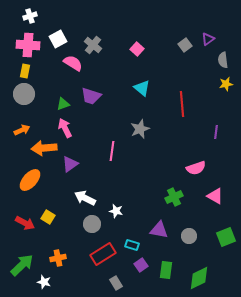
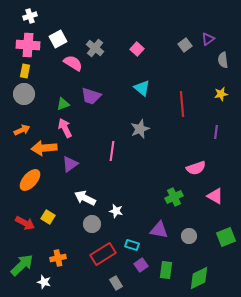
gray cross at (93, 45): moved 2 px right, 3 px down
yellow star at (226, 84): moved 5 px left, 10 px down
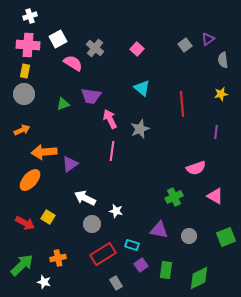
purple trapezoid at (91, 96): rotated 10 degrees counterclockwise
pink arrow at (65, 128): moved 45 px right, 9 px up
orange arrow at (44, 148): moved 4 px down
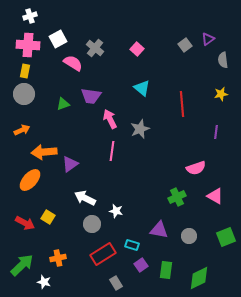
green cross at (174, 197): moved 3 px right
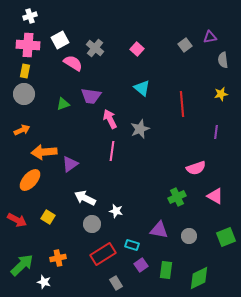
white square at (58, 39): moved 2 px right, 1 px down
purple triangle at (208, 39): moved 2 px right, 2 px up; rotated 24 degrees clockwise
red arrow at (25, 223): moved 8 px left, 3 px up
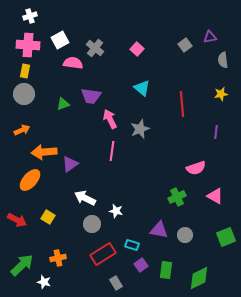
pink semicircle at (73, 63): rotated 24 degrees counterclockwise
gray circle at (189, 236): moved 4 px left, 1 px up
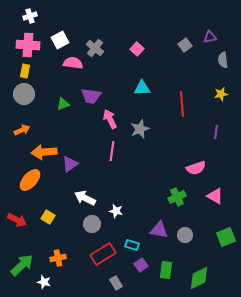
cyan triangle at (142, 88): rotated 42 degrees counterclockwise
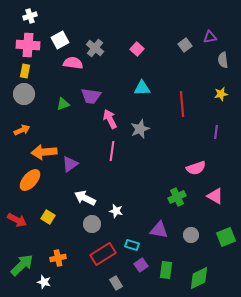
gray circle at (185, 235): moved 6 px right
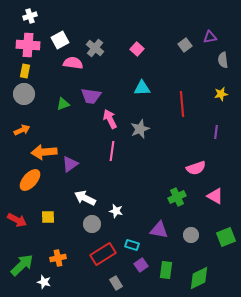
yellow square at (48, 217): rotated 32 degrees counterclockwise
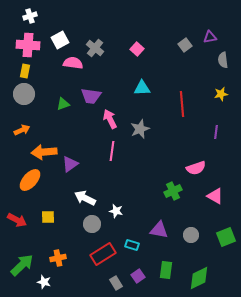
green cross at (177, 197): moved 4 px left, 6 px up
purple square at (141, 265): moved 3 px left, 11 px down
